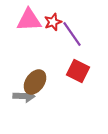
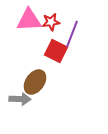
red star: moved 2 px left; rotated 12 degrees clockwise
purple line: rotated 56 degrees clockwise
red square: moved 22 px left, 20 px up
gray arrow: moved 4 px left, 3 px down
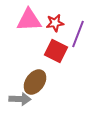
red star: moved 4 px right, 1 px down
purple line: moved 6 px right
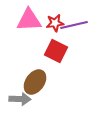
purple line: moved 4 px left, 9 px up; rotated 56 degrees clockwise
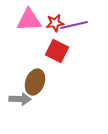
red square: moved 1 px right
brown ellipse: rotated 15 degrees counterclockwise
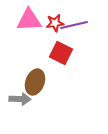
red square: moved 4 px right, 2 px down
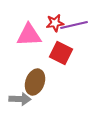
pink triangle: moved 15 px down
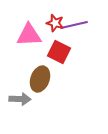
red star: rotated 24 degrees clockwise
red square: moved 2 px left, 1 px up
brown ellipse: moved 5 px right, 3 px up
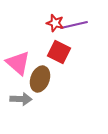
pink triangle: moved 11 px left, 28 px down; rotated 44 degrees clockwise
gray arrow: moved 1 px right
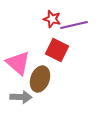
red star: moved 3 px left, 4 px up
red square: moved 2 px left, 2 px up
gray arrow: moved 2 px up
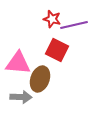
pink triangle: rotated 36 degrees counterclockwise
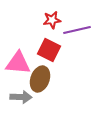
red star: moved 1 px down; rotated 24 degrees counterclockwise
purple line: moved 3 px right, 5 px down
red square: moved 8 px left
